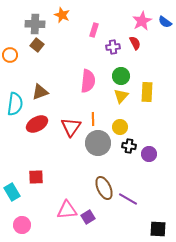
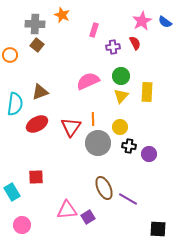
pink semicircle: rotated 120 degrees counterclockwise
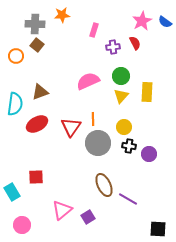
orange star: rotated 28 degrees counterclockwise
orange circle: moved 6 px right, 1 px down
yellow circle: moved 4 px right
brown ellipse: moved 3 px up
pink triangle: moved 5 px left; rotated 35 degrees counterclockwise
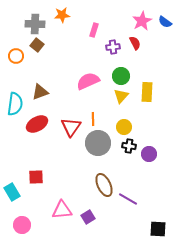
pink triangle: rotated 35 degrees clockwise
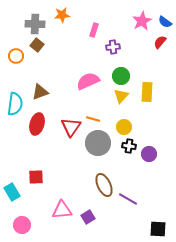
red semicircle: moved 25 px right, 1 px up; rotated 112 degrees counterclockwise
orange line: rotated 72 degrees counterclockwise
red ellipse: rotated 45 degrees counterclockwise
